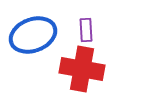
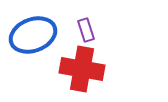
purple rectangle: rotated 15 degrees counterclockwise
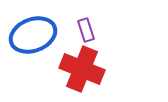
red cross: rotated 12 degrees clockwise
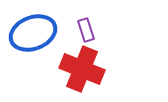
blue ellipse: moved 2 px up
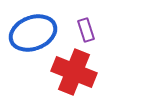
red cross: moved 8 px left, 3 px down
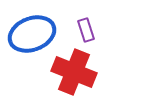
blue ellipse: moved 1 px left, 1 px down
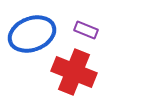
purple rectangle: rotated 50 degrees counterclockwise
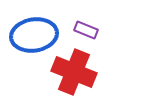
blue ellipse: moved 2 px right, 1 px down; rotated 12 degrees clockwise
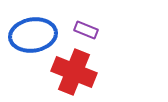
blue ellipse: moved 1 px left
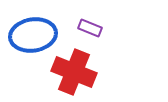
purple rectangle: moved 4 px right, 2 px up
